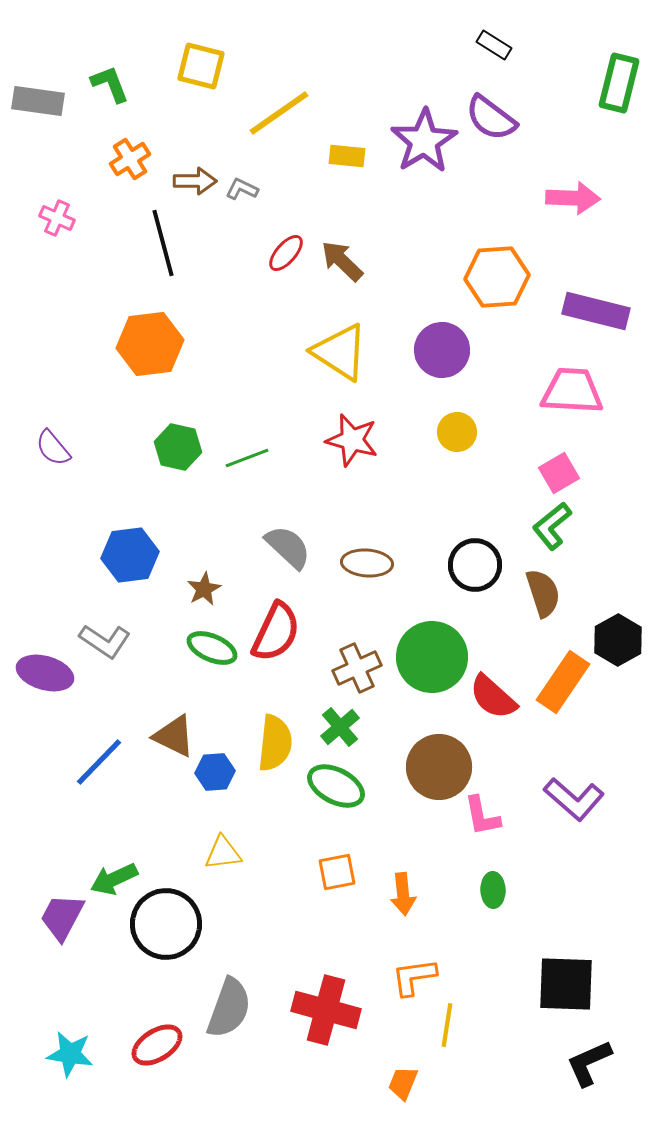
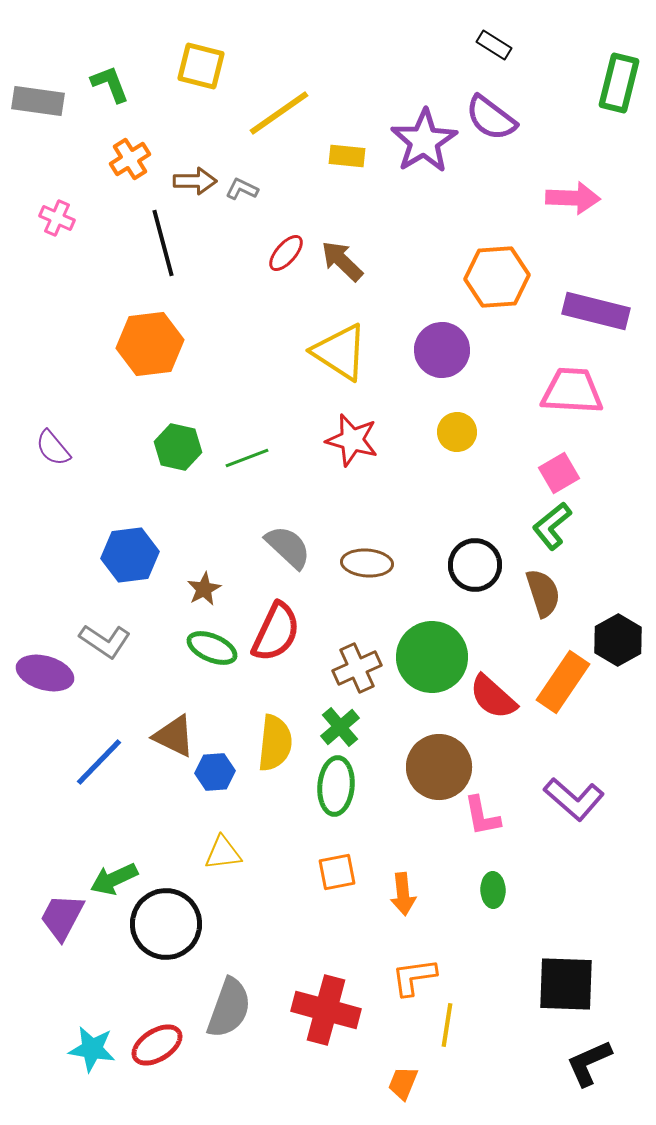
green ellipse at (336, 786): rotated 68 degrees clockwise
cyan star at (70, 1054): moved 22 px right, 5 px up
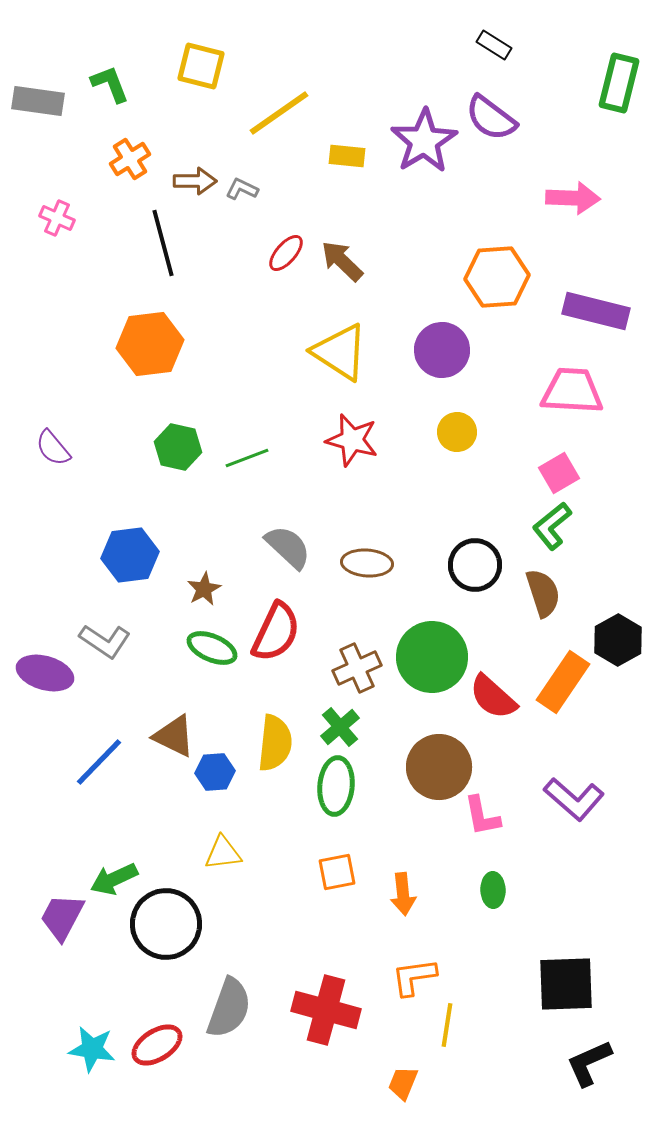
black square at (566, 984): rotated 4 degrees counterclockwise
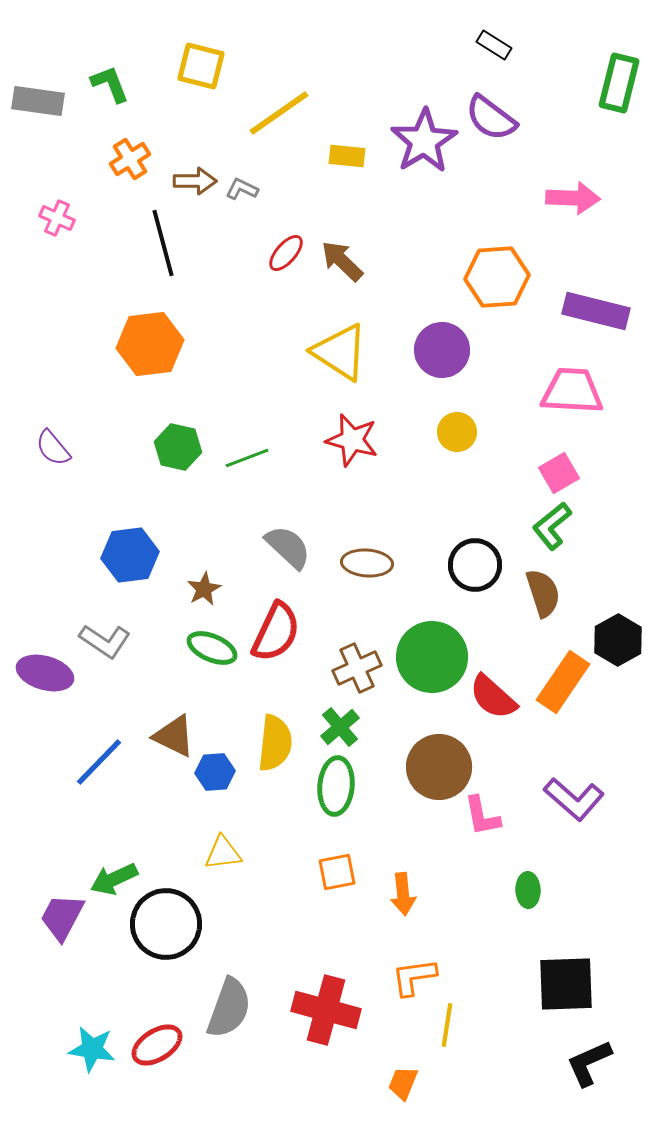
green ellipse at (493, 890): moved 35 px right
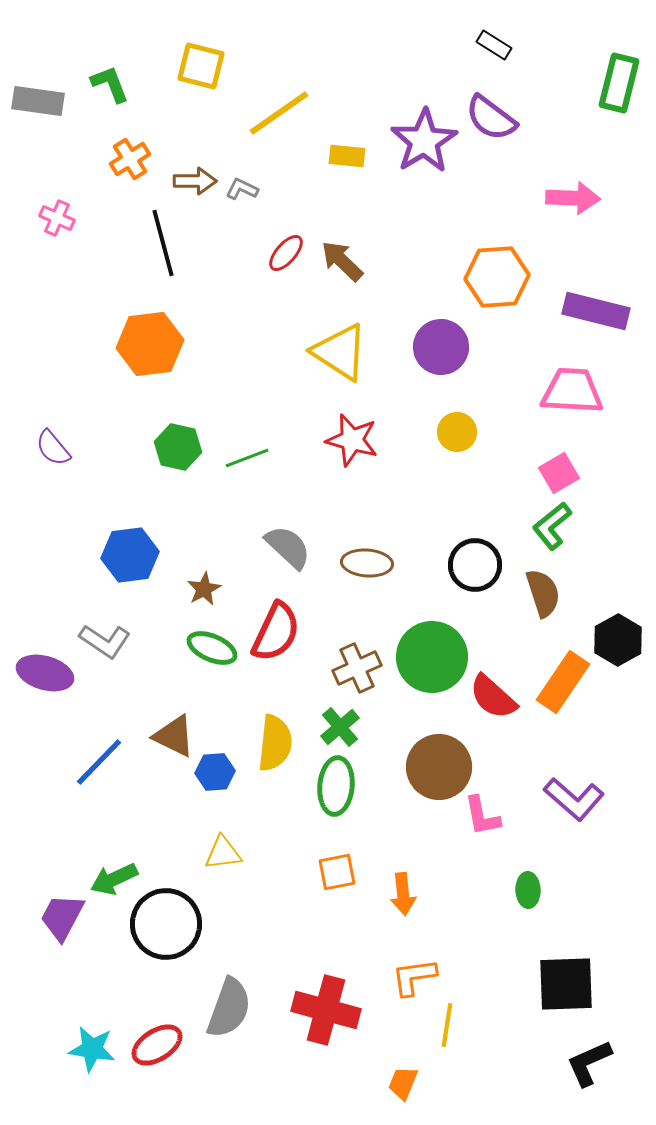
purple circle at (442, 350): moved 1 px left, 3 px up
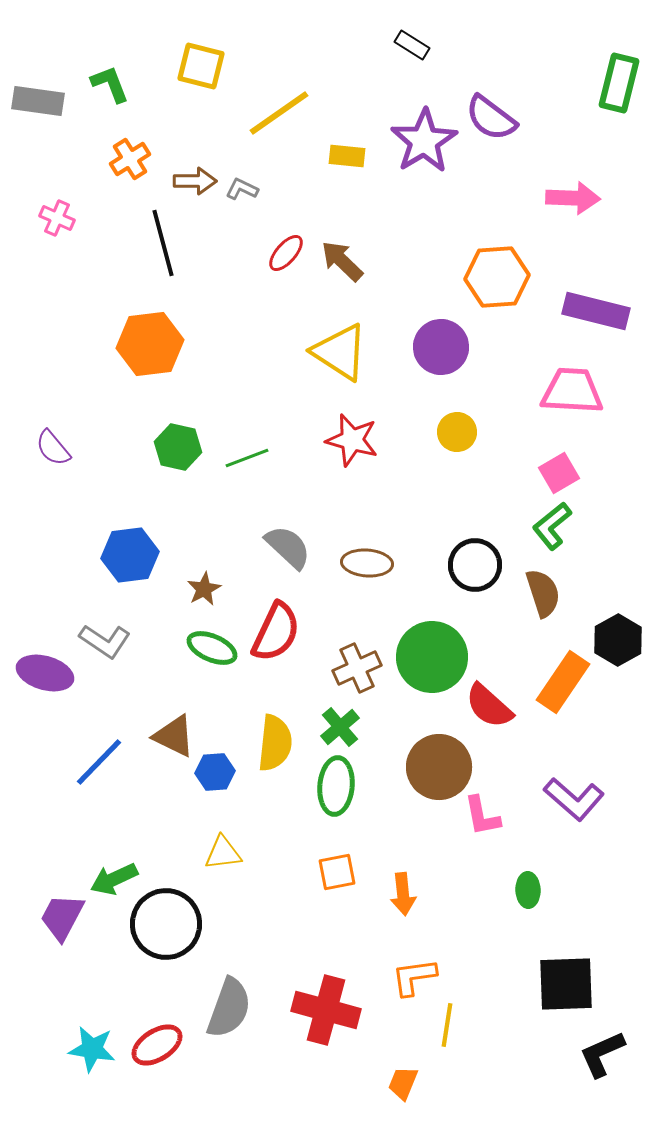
black rectangle at (494, 45): moved 82 px left
red semicircle at (493, 697): moved 4 px left, 9 px down
black L-shape at (589, 1063): moved 13 px right, 9 px up
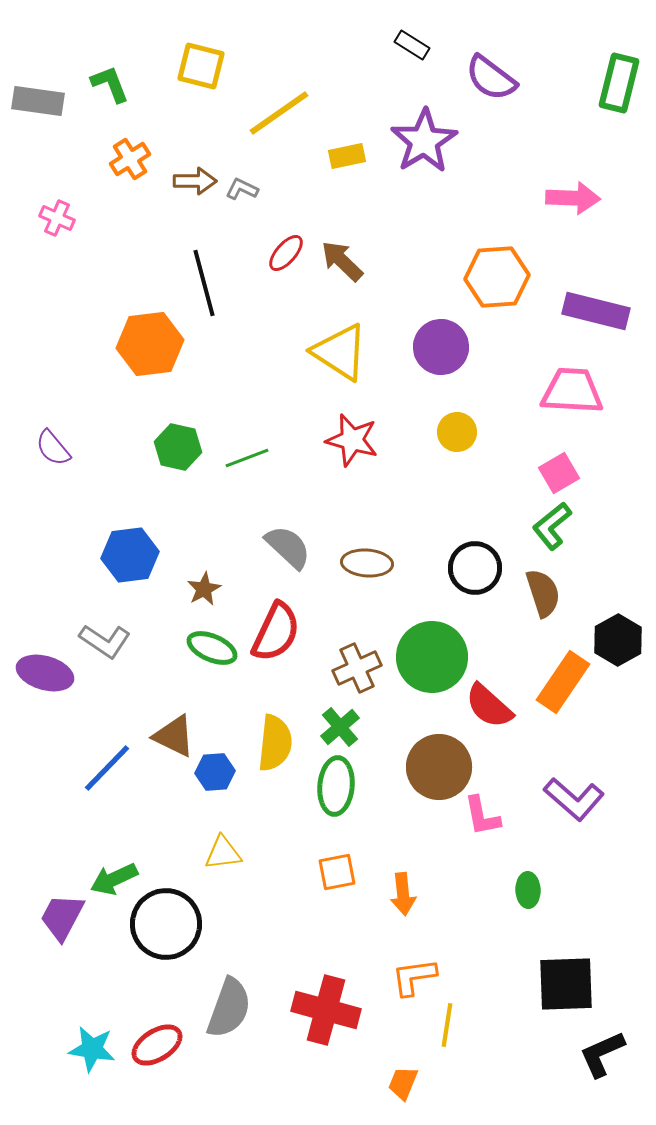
purple semicircle at (491, 118): moved 40 px up
yellow rectangle at (347, 156): rotated 18 degrees counterclockwise
black line at (163, 243): moved 41 px right, 40 px down
black circle at (475, 565): moved 3 px down
blue line at (99, 762): moved 8 px right, 6 px down
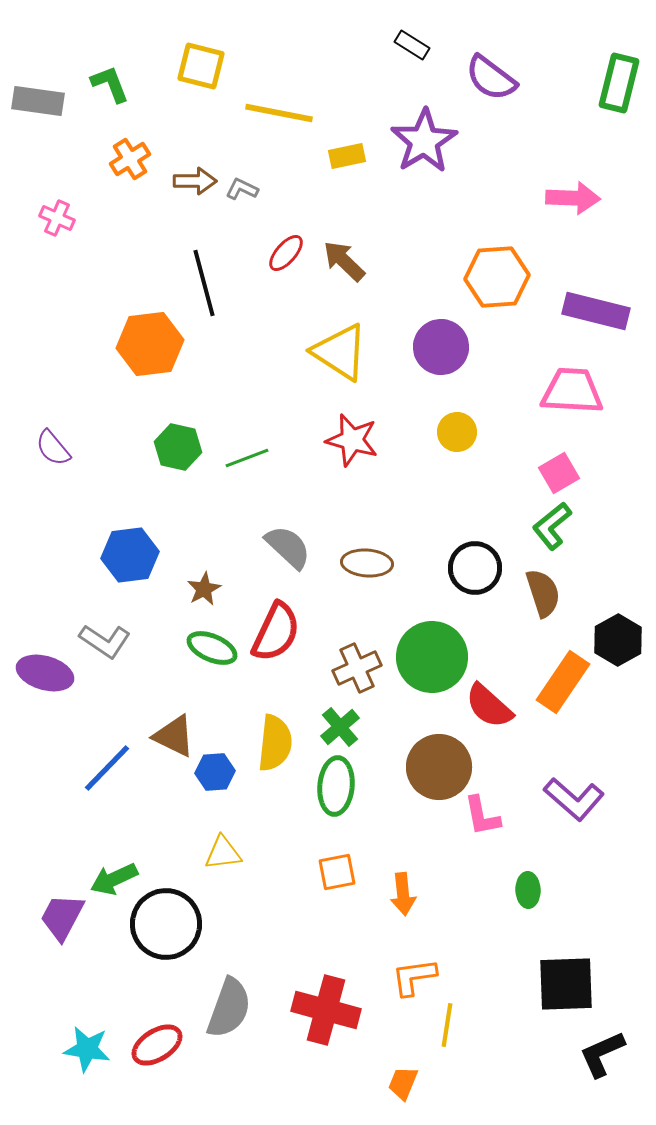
yellow line at (279, 113): rotated 46 degrees clockwise
brown arrow at (342, 261): moved 2 px right
cyan star at (92, 1049): moved 5 px left
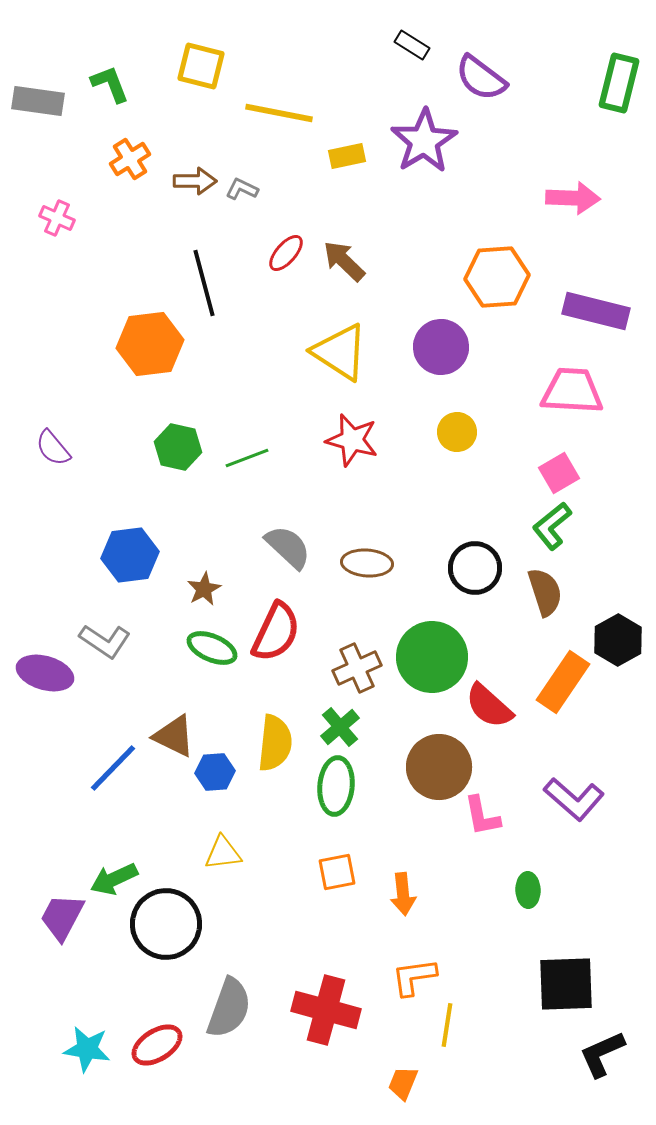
purple semicircle at (491, 78): moved 10 px left
brown semicircle at (543, 593): moved 2 px right, 1 px up
blue line at (107, 768): moved 6 px right
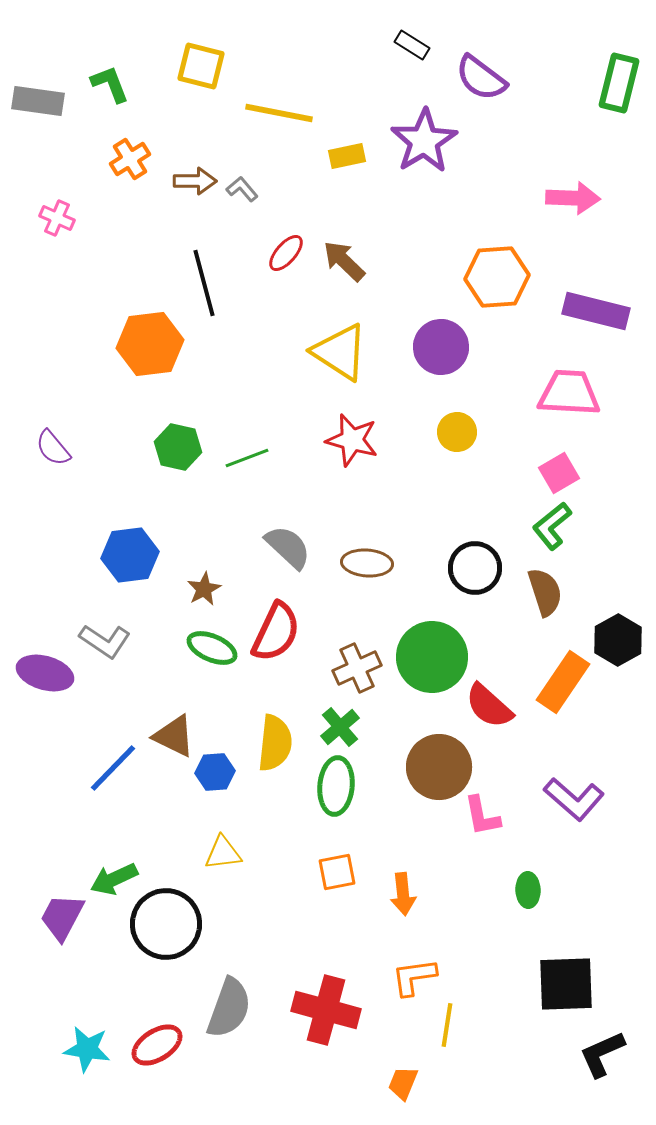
gray L-shape at (242, 189): rotated 24 degrees clockwise
pink trapezoid at (572, 391): moved 3 px left, 2 px down
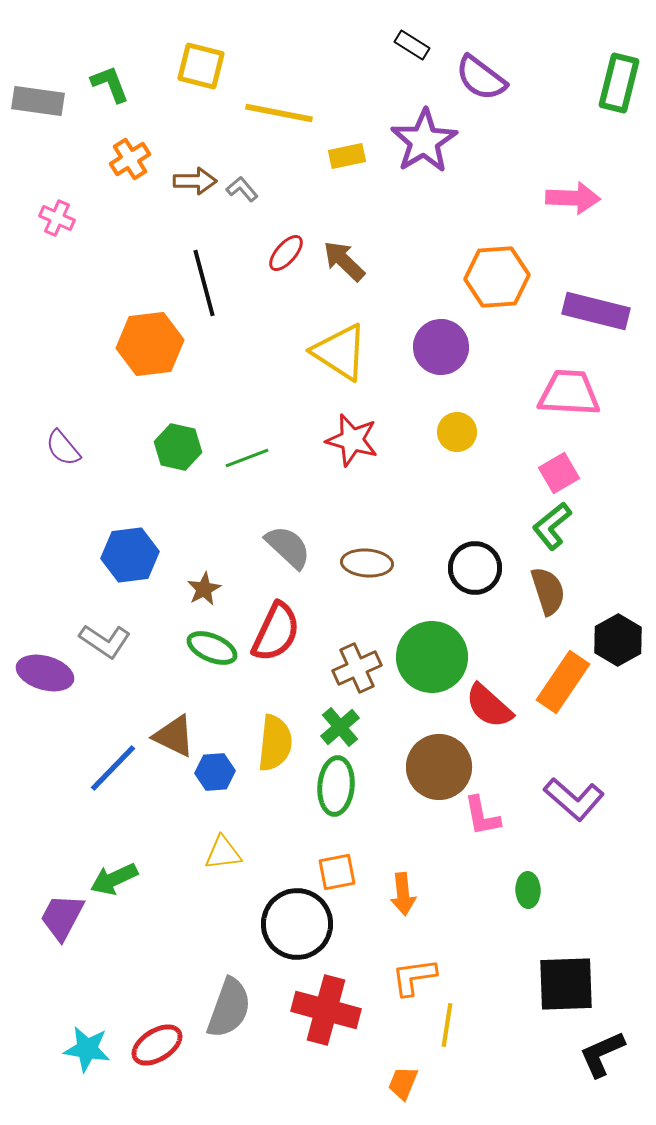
purple semicircle at (53, 448): moved 10 px right
brown semicircle at (545, 592): moved 3 px right, 1 px up
black circle at (166, 924): moved 131 px right
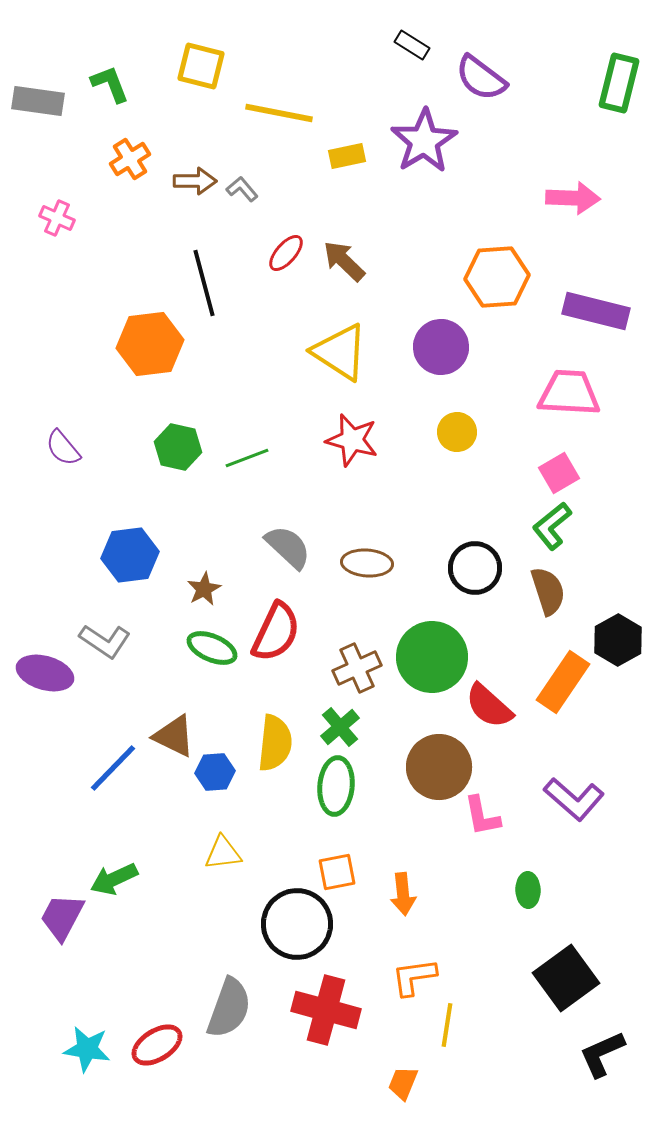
black square at (566, 984): moved 6 px up; rotated 34 degrees counterclockwise
